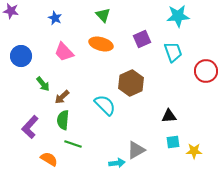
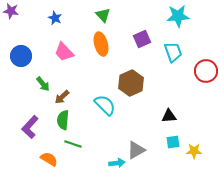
orange ellipse: rotated 60 degrees clockwise
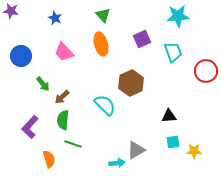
orange semicircle: rotated 42 degrees clockwise
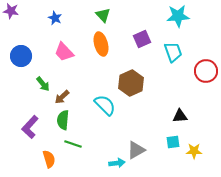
black triangle: moved 11 px right
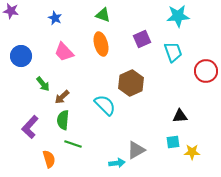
green triangle: rotated 28 degrees counterclockwise
yellow star: moved 2 px left, 1 px down
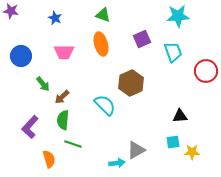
pink trapezoid: rotated 45 degrees counterclockwise
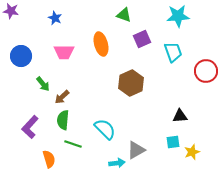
green triangle: moved 21 px right
cyan semicircle: moved 24 px down
yellow star: rotated 21 degrees counterclockwise
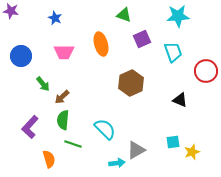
black triangle: moved 16 px up; rotated 28 degrees clockwise
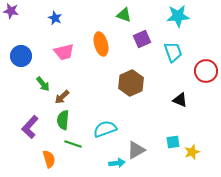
pink trapezoid: rotated 15 degrees counterclockwise
cyan semicircle: rotated 65 degrees counterclockwise
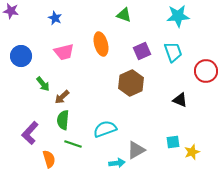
purple square: moved 12 px down
purple L-shape: moved 6 px down
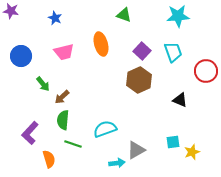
purple square: rotated 24 degrees counterclockwise
brown hexagon: moved 8 px right, 3 px up
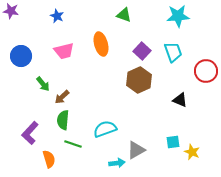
blue star: moved 2 px right, 2 px up
pink trapezoid: moved 1 px up
yellow star: rotated 28 degrees counterclockwise
